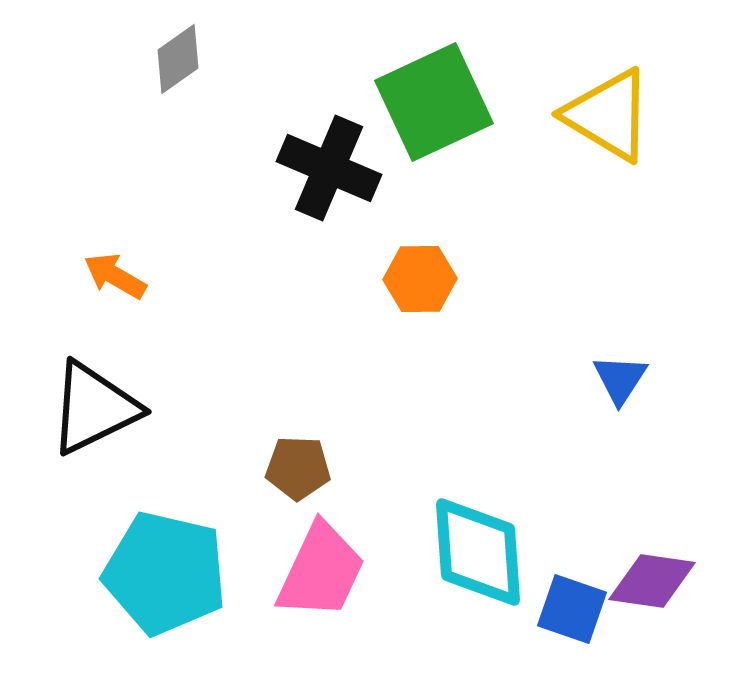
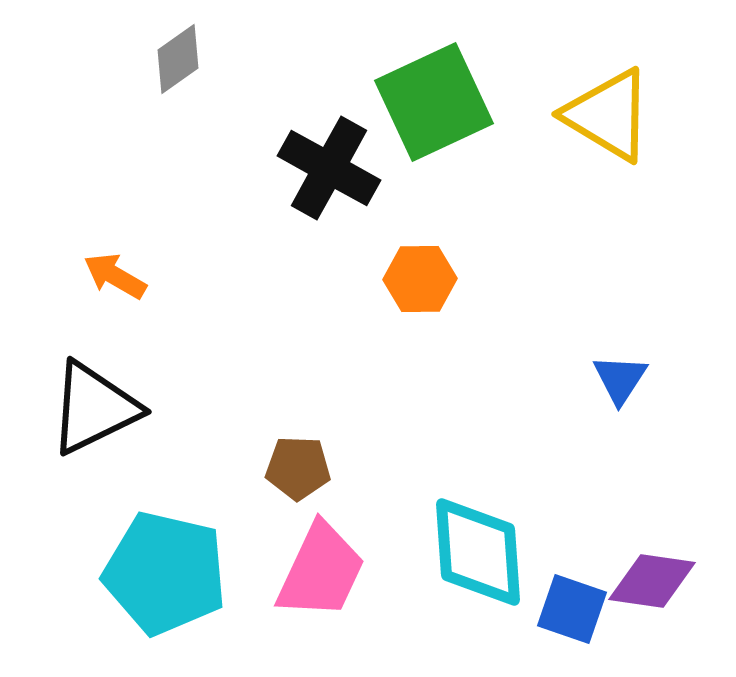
black cross: rotated 6 degrees clockwise
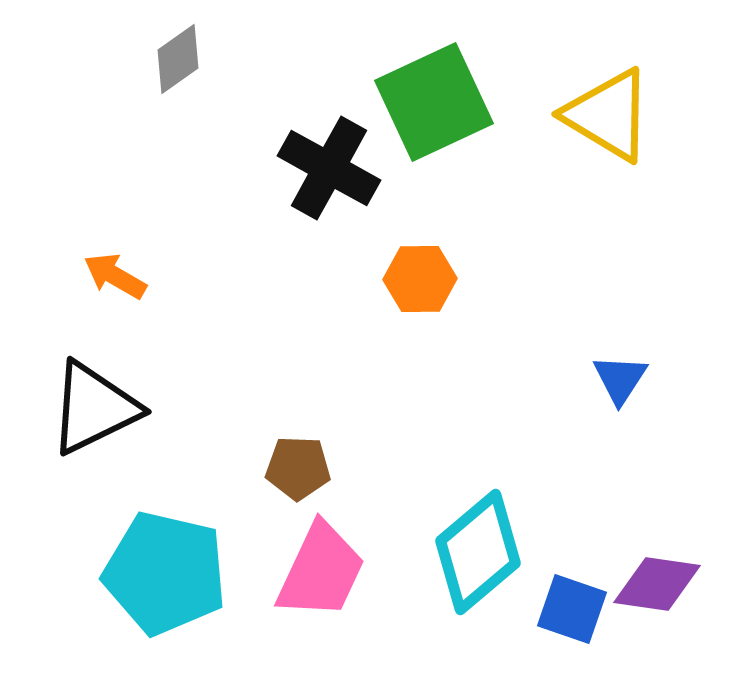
cyan diamond: rotated 54 degrees clockwise
purple diamond: moved 5 px right, 3 px down
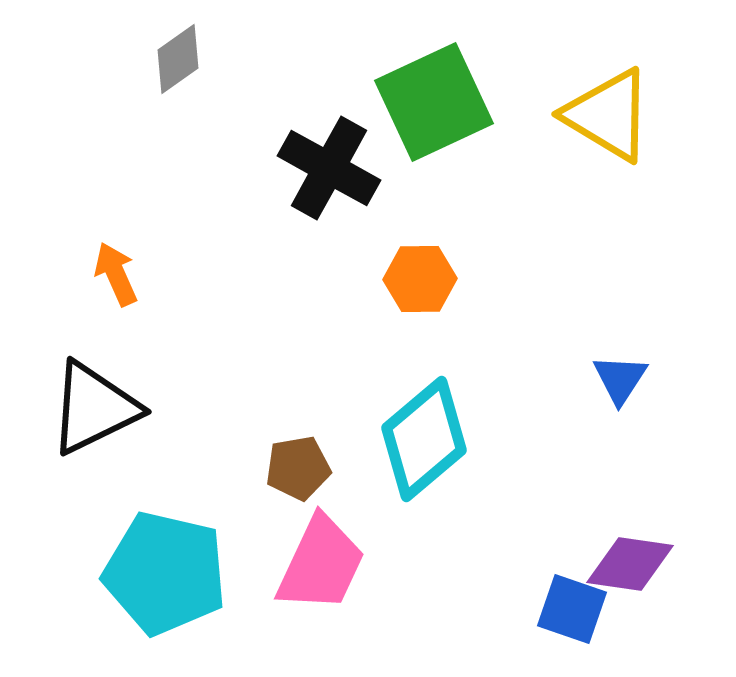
orange arrow: moved 1 px right, 2 px up; rotated 36 degrees clockwise
brown pentagon: rotated 12 degrees counterclockwise
cyan diamond: moved 54 px left, 113 px up
pink trapezoid: moved 7 px up
purple diamond: moved 27 px left, 20 px up
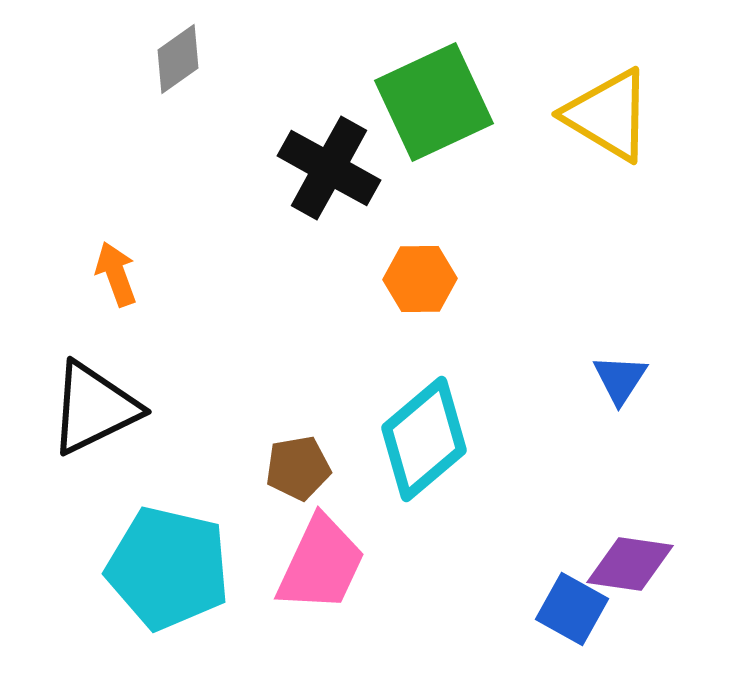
orange arrow: rotated 4 degrees clockwise
cyan pentagon: moved 3 px right, 5 px up
blue square: rotated 10 degrees clockwise
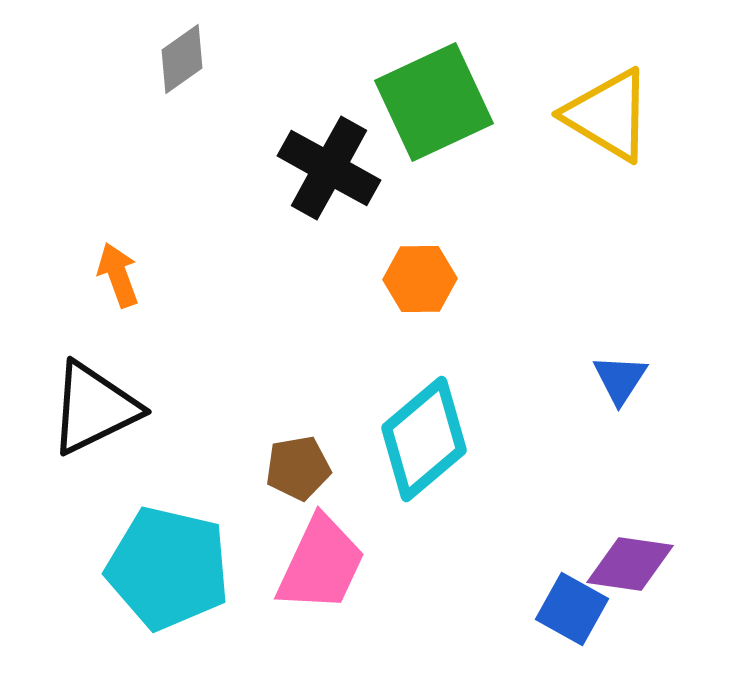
gray diamond: moved 4 px right
orange arrow: moved 2 px right, 1 px down
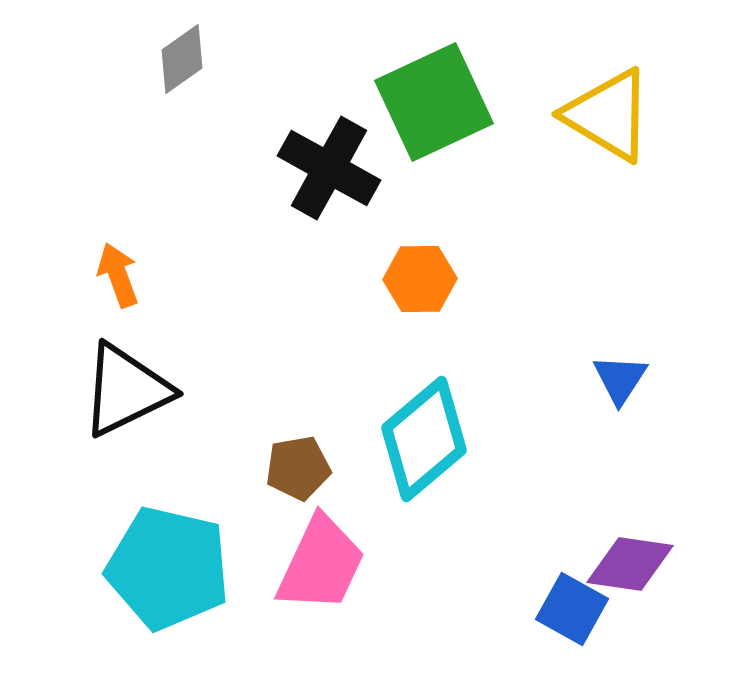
black triangle: moved 32 px right, 18 px up
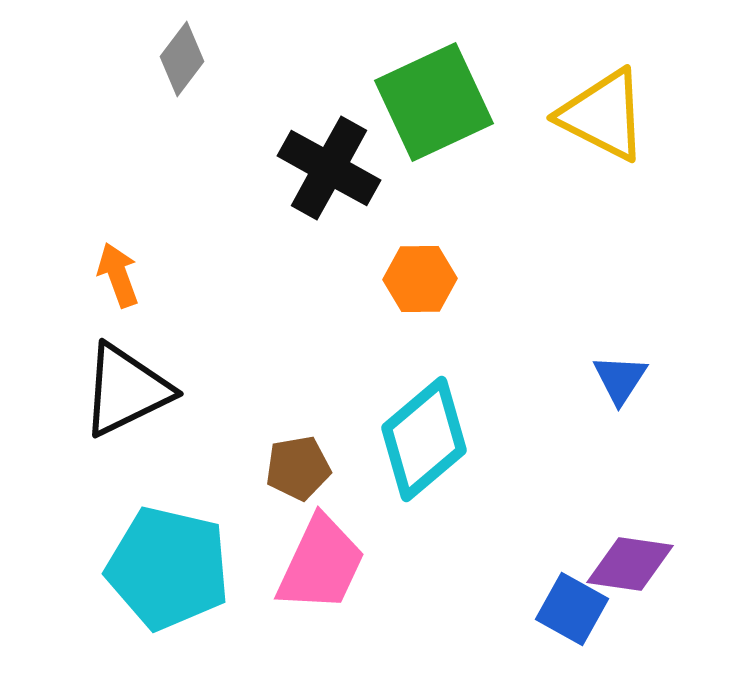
gray diamond: rotated 18 degrees counterclockwise
yellow triangle: moved 5 px left; rotated 4 degrees counterclockwise
